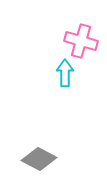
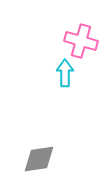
gray diamond: rotated 36 degrees counterclockwise
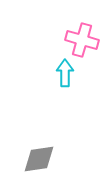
pink cross: moved 1 px right, 1 px up
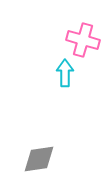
pink cross: moved 1 px right
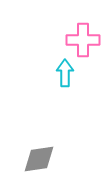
pink cross: rotated 16 degrees counterclockwise
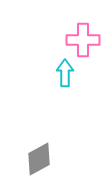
gray diamond: rotated 20 degrees counterclockwise
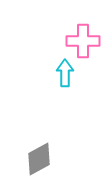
pink cross: moved 1 px down
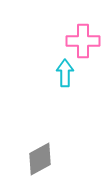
gray diamond: moved 1 px right
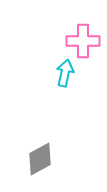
cyan arrow: rotated 12 degrees clockwise
